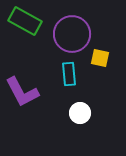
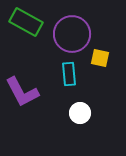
green rectangle: moved 1 px right, 1 px down
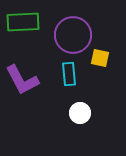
green rectangle: moved 3 px left; rotated 32 degrees counterclockwise
purple circle: moved 1 px right, 1 px down
purple L-shape: moved 12 px up
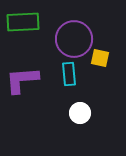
purple circle: moved 1 px right, 4 px down
purple L-shape: rotated 114 degrees clockwise
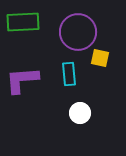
purple circle: moved 4 px right, 7 px up
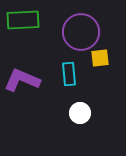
green rectangle: moved 2 px up
purple circle: moved 3 px right
yellow square: rotated 18 degrees counterclockwise
purple L-shape: rotated 27 degrees clockwise
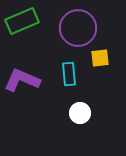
green rectangle: moved 1 px left, 1 px down; rotated 20 degrees counterclockwise
purple circle: moved 3 px left, 4 px up
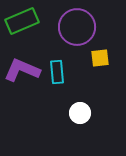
purple circle: moved 1 px left, 1 px up
cyan rectangle: moved 12 px left, 2 px up
purple L-shape: moved 10 px up
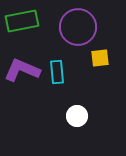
green rectangle: rotated 12 degrees clockwise
purple circle: moved 1 px right
white circle: moved 3 px left, 3 px down
